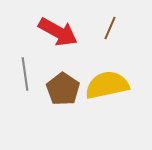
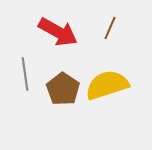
yellow semicircle: rotated 6 degrees counterclockwise
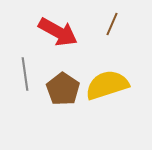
brown line: moved 2 px right, 4 px up
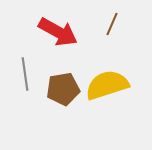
brown pentagon: rotated 28 degrees clockwise
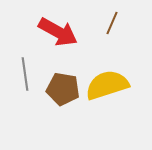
brown line: moved 1 px up
brown pentagon: rotated 20 degrees clockwise
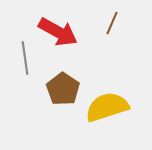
gray line: moved 16 px up
yellow semicircle: moved 22 px down
brown pentagon: rotated 24 degrees clockwise
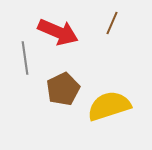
red arrow: rotated 6 degrees counterclockwise
brown pentagon: rotated 12 degrees clockwise
yellow semicircle: moved 2 px right, 1 px up
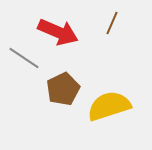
gray line: moved 1 px left; rotated 48 degrees counterclockwise
